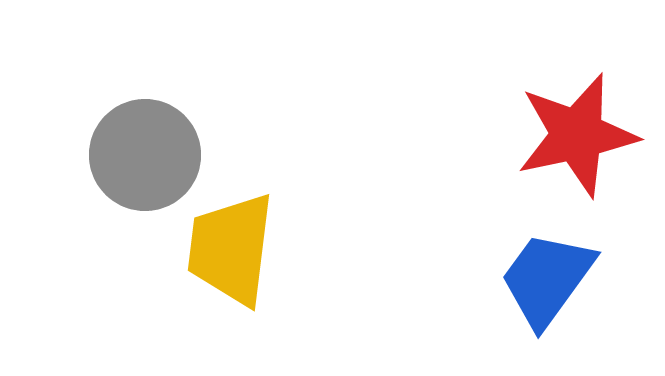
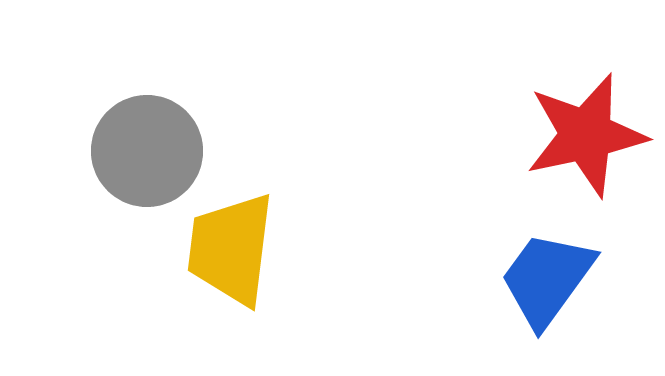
red star: moved 9 px right
gray circle: moved 2 px right, 4 px up
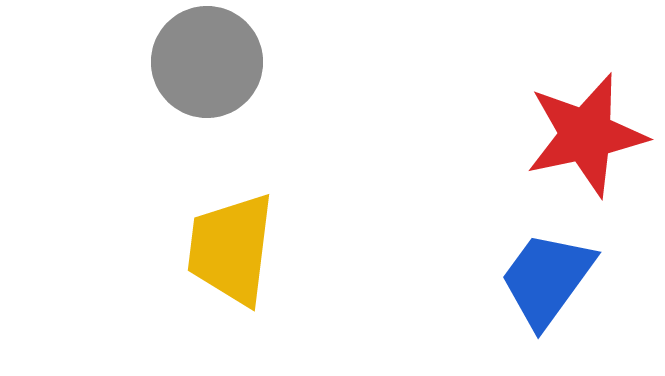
gray circle: moved 60 px right, 89 px up
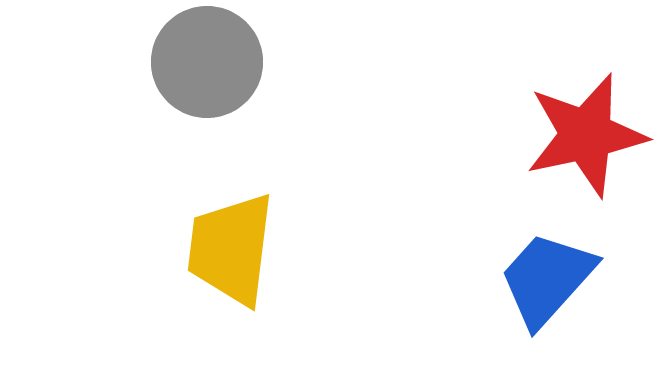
blue trapezoid: rotated 6 degrees clockwise
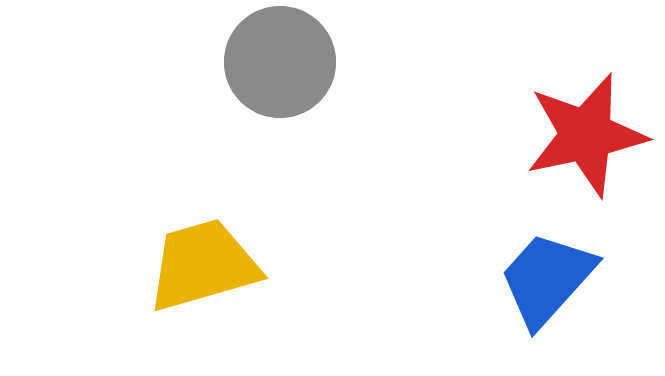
gray circle: moved 73 px right
yellow trapezoid: moved 28 px left, 16 px down; rotated 67 degrees clockwise
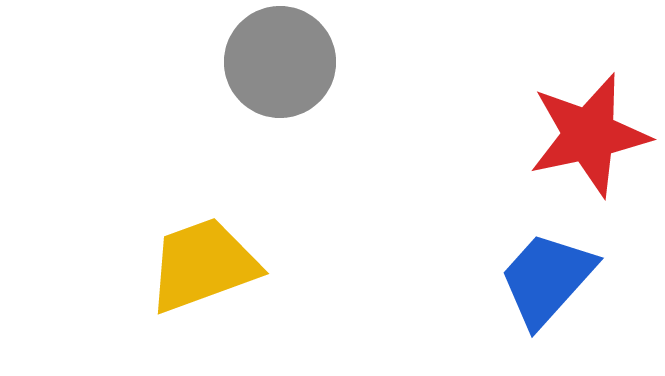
red star: moved 3 px right
yellow trapezoid: rotated 4 degrees counterclockwise
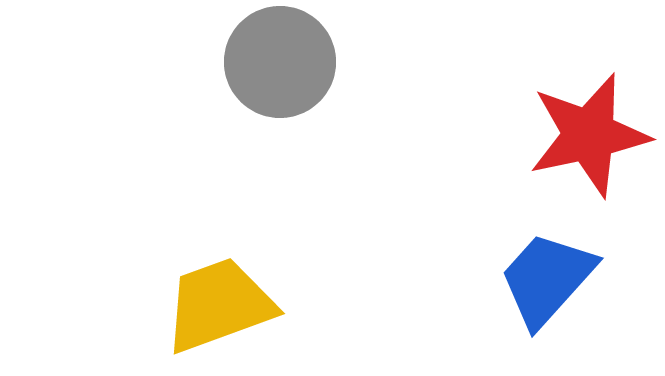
yellow trapezoid: moved 16 px right, 40 px down
